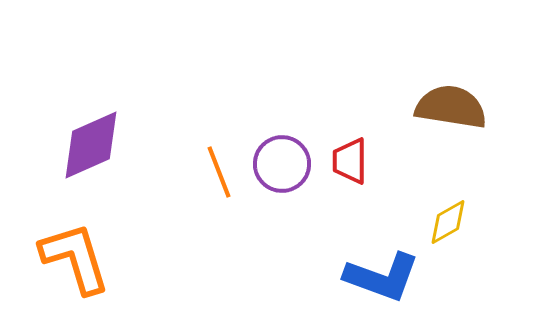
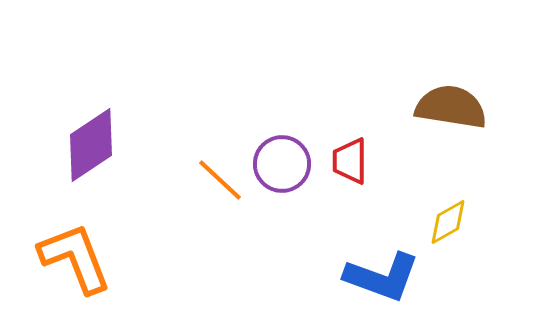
purple diamond: rotated 10 degrees counterclockwise
orange line: moved 1 px right, 8 px down; rotated 26 degrees counterclockwise
orange L-shape: rotated 4 degrees counterclockwise
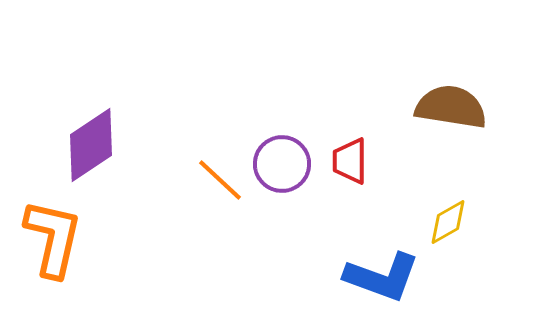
orange L-shape: moved 22 px left, 20 px up; rotated 34 degrees clockwise
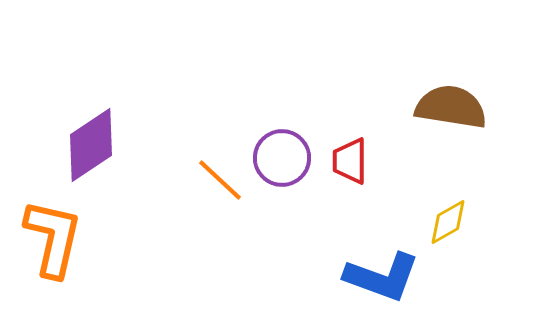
purple circle: moved 6 px up
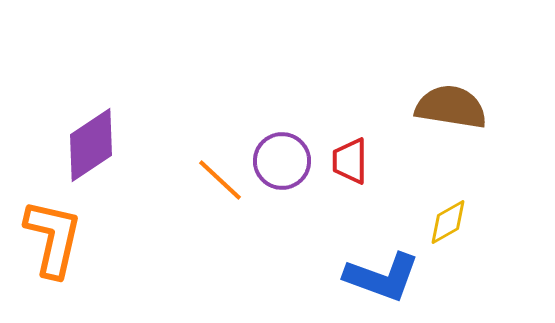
purple circle: moved 3 px down
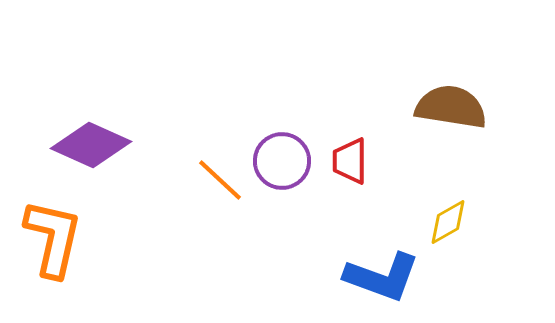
purple diamond: rotated 58 degrees clockwise
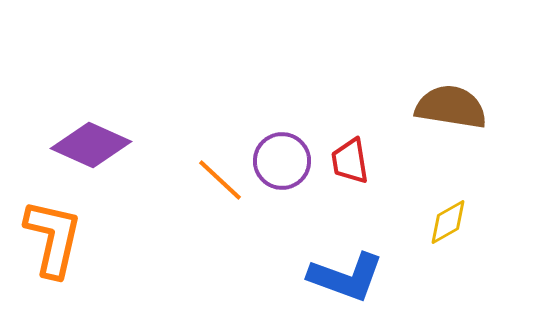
red trapezoid: rotated 9 degrees counterclockwise
blue L-shape: moved 36 px left
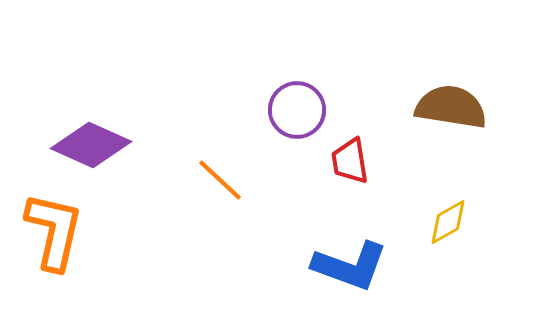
purple circle: moved 15 px right, 51 px up
orange L-shape: moved 1 px right, 7 px up
blue L-shape: moved 4 px right, 11 px up
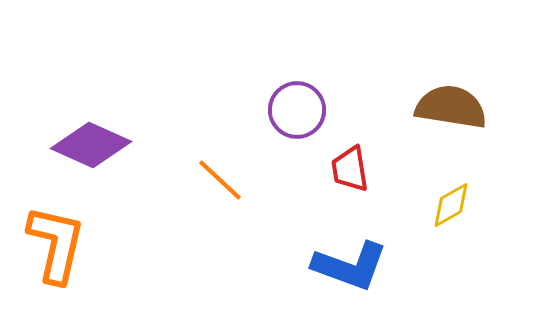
red trapezoid: moved 8 px down
yellow diamond: moved 3 px right, 17 px up
orange L-shape: moved 2 px right, 13 px down
